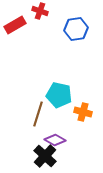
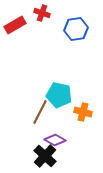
red cross: moved 2 px right, 2 px down
brown line: moved 2 px right, 2 px up; rotated 10 degrees clockwise
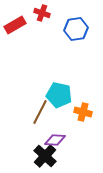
purple diamond: rotated 25 degrees counterclockwise
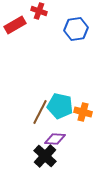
red cross: moved 3 px left, 2 px up
cyan pentagon: moved 1 px right, 11 px down
purple diamond: moved 1 px up
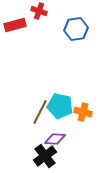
red rectangle: rotated 15 degrees clockwise
black cross: rotated 10 degrees clockwise
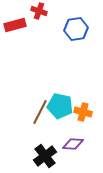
purple diamond: moved 18 px right, 5 px down
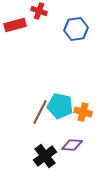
purple diamond: moved 1 px left, 1 px down
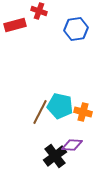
black cross: moved 10 px right
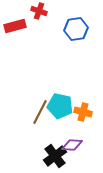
red rectangle: moved 1 px down
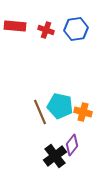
red cross: moved 7 px right, 19 px down
red rectangle: rotated 20 degrees clockwise
brown line: rotated 50 degrees counterclockwise
purple diamond: rotated 55 degrees counterclockwise
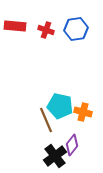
brown line: moved 6 px right, 8 px down
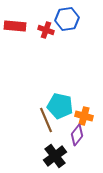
blue hexagon: moved 9 px left, 10 px up
orange cross: moved 1 px right, 4 px down
purple diamond: moved 5 px right, 10 px up
